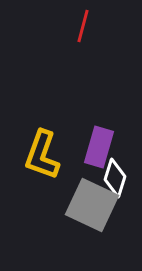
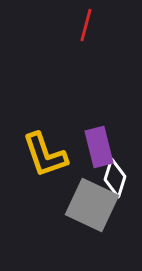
red line: moved 3 px right, 1 px up
purple rectangle: rotated 30 degrees counterclockwise
yellow L-shape: moved 3 px right; rotated 39 degrees counterclockwise
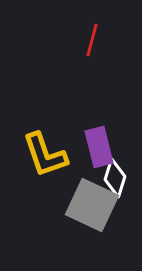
red line: moved 6 px right, 15 px down
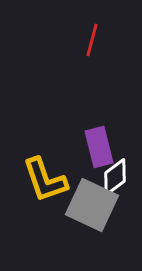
yellow L-shape: moved 25 px down
white diamond: moved 1 px up; rotated 36 degrees clockwise
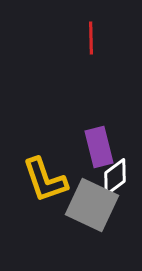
red line: moved 1 px left, 2 px up; rotated 16 degrees counterclockwise
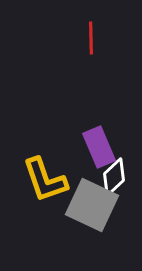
purple rectangle: rotated 9 degrees counterclockwise
white diamond: moved 1 px left; rotated 6 degrees counterclockwise
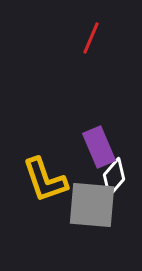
red line: rotated 24 degrees clockwise
white diamond: rotated 6 degrees counterclockwise
gray square: rotated 20 degrees counterclockwise
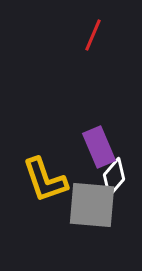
red line: moved 2 px right, 3 px up
